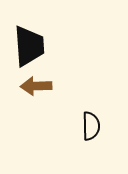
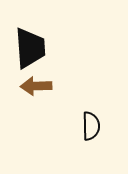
black trapezoid: moved 1 px right, 2 px down
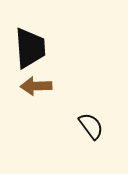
black semicircle: rotated 36 degrees counterclockwise
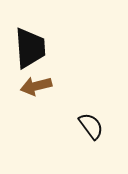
brown arrow: rotated 12 degrees counterclockwise
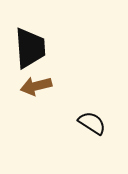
black semicircle: moved 1 px right, 3 px up; rotated 20 degrees counterclockwise
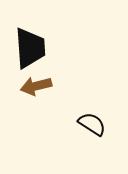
black semicircle: moved 1 px down
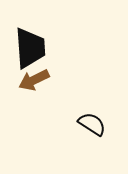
brown arrow: moved 2 px left, 6 px up; rotated 12 degrees counterclockwise
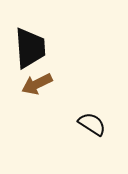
brown arrow: moved 3 px right, 4 px down
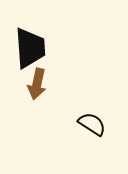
brown arrow: rotated 52 degrees counterclockwise
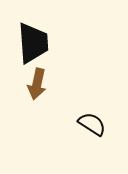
black trapezoid: moved 3 px right, 5 px up
